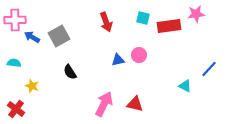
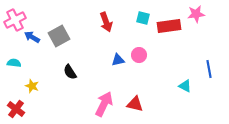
pink cross: rotated 25 degrees counterclockwise
blue line: rotated 54 degrees counterclockwise
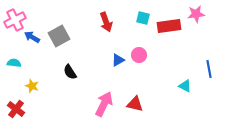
blue triangle: rotated 16 degrees counterclockwise
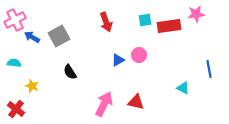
cyan square: moved 2 px right, 2 px down; rotated 24 degrees counterclockwise
cyan triangle: moved 2 px left, 2 px down
red triangle: moved 1 px right, 2 px up
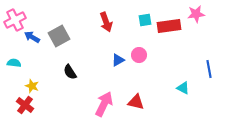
red cross: moved 9 px right, 4 px up
